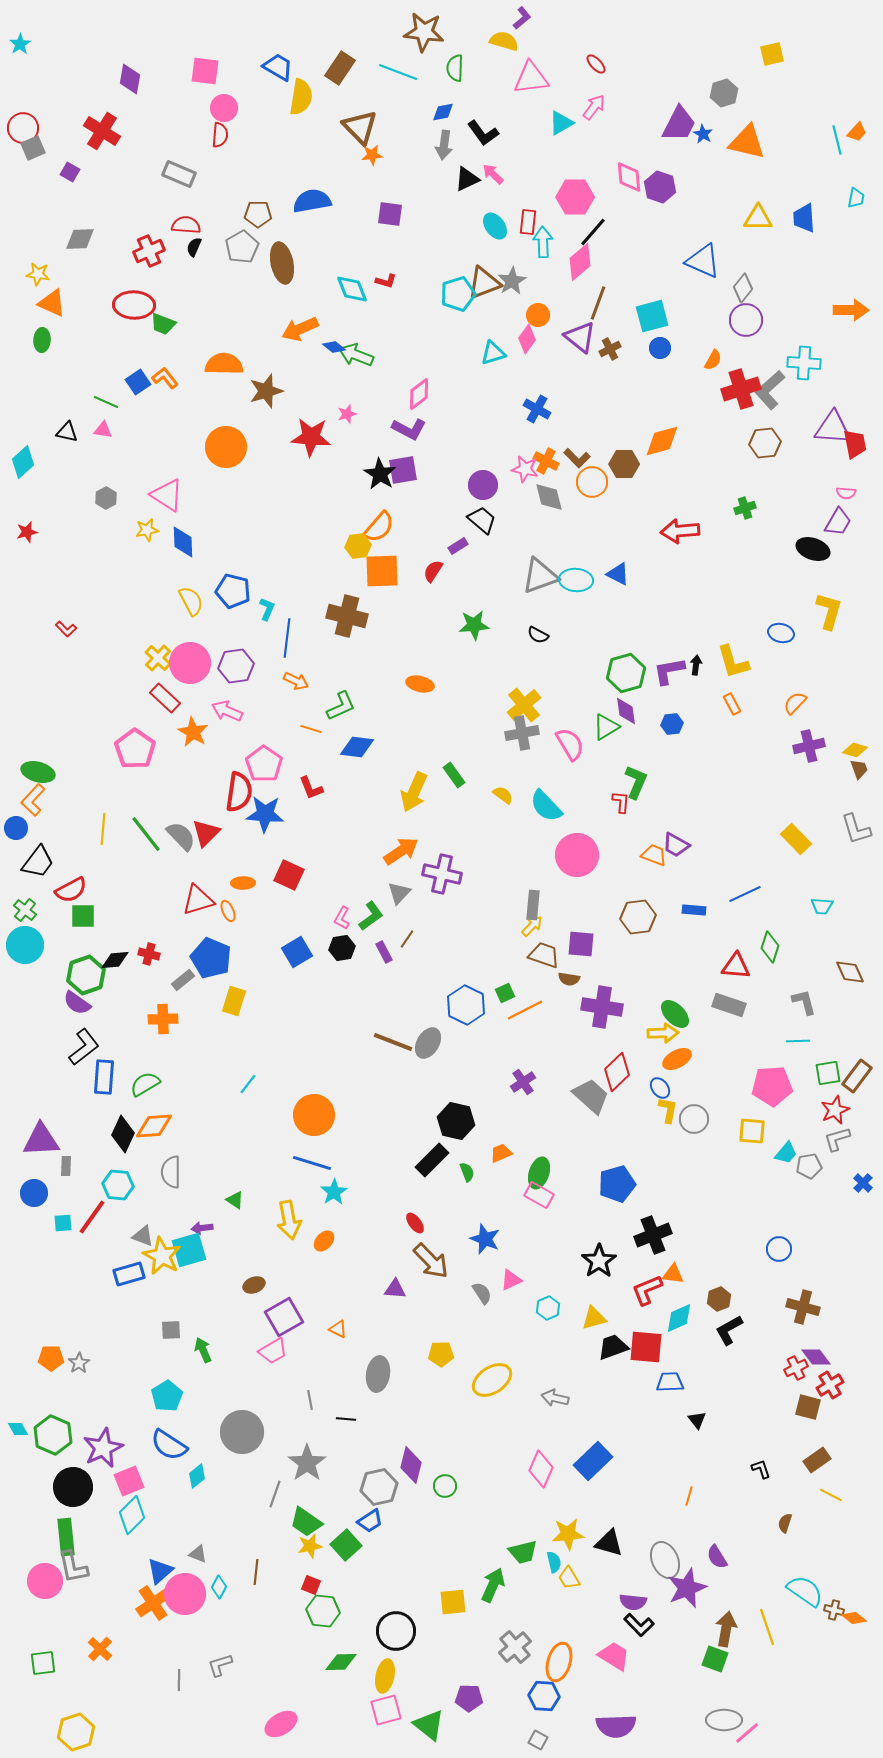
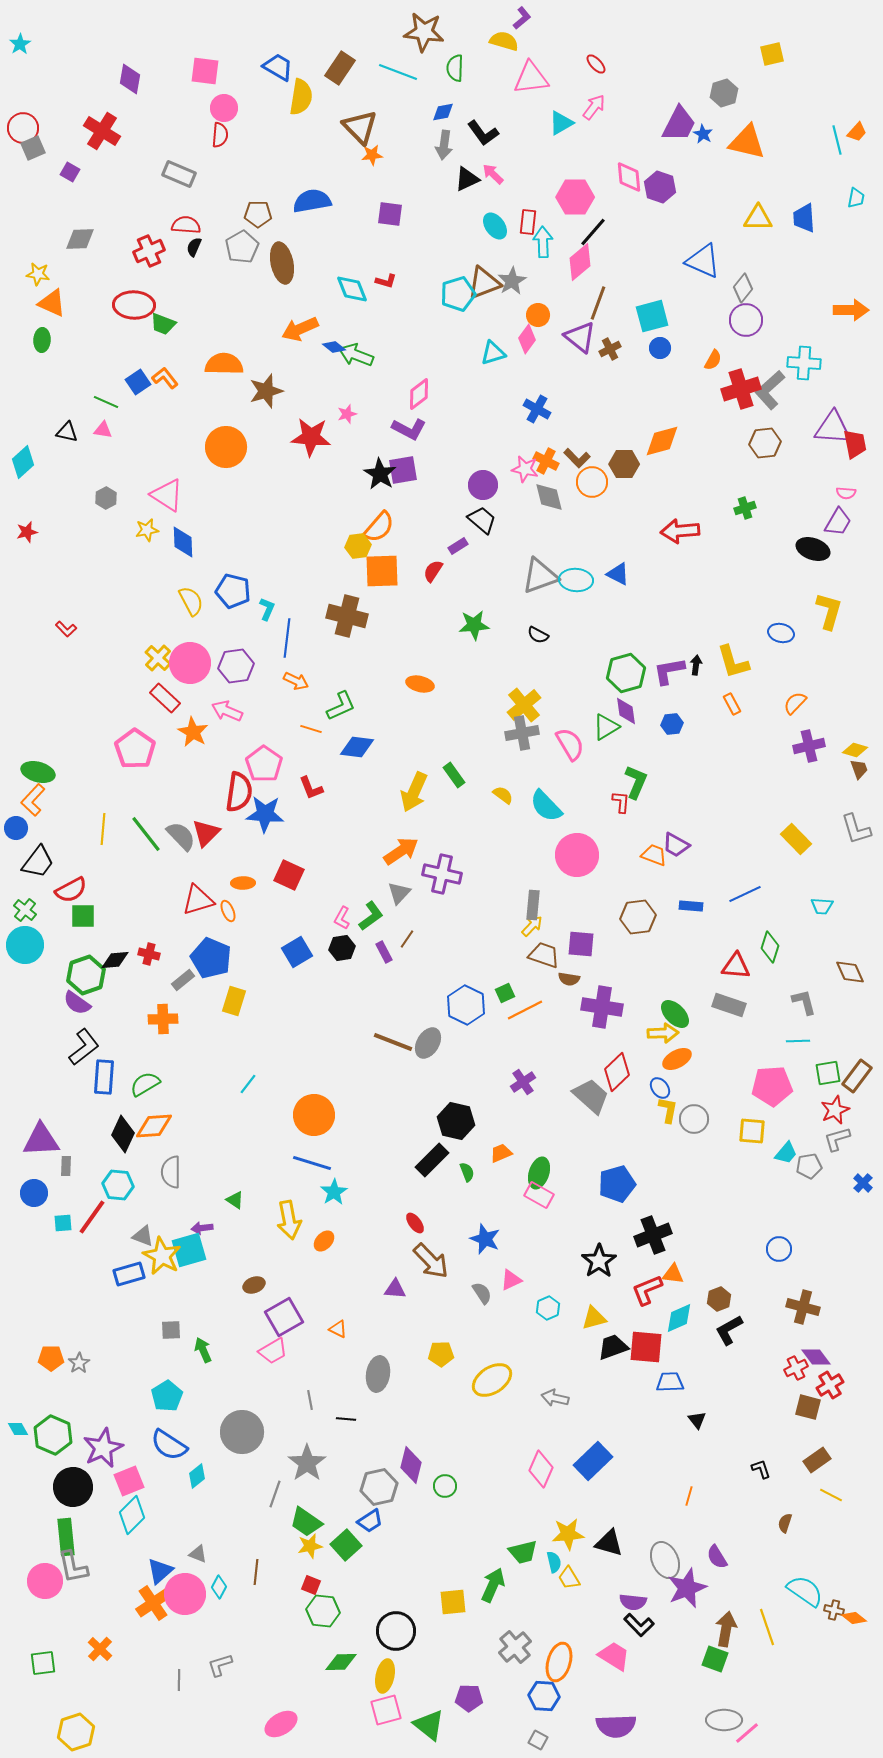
blue rectangle at (694, 910): moved 3 px left, 4 px up
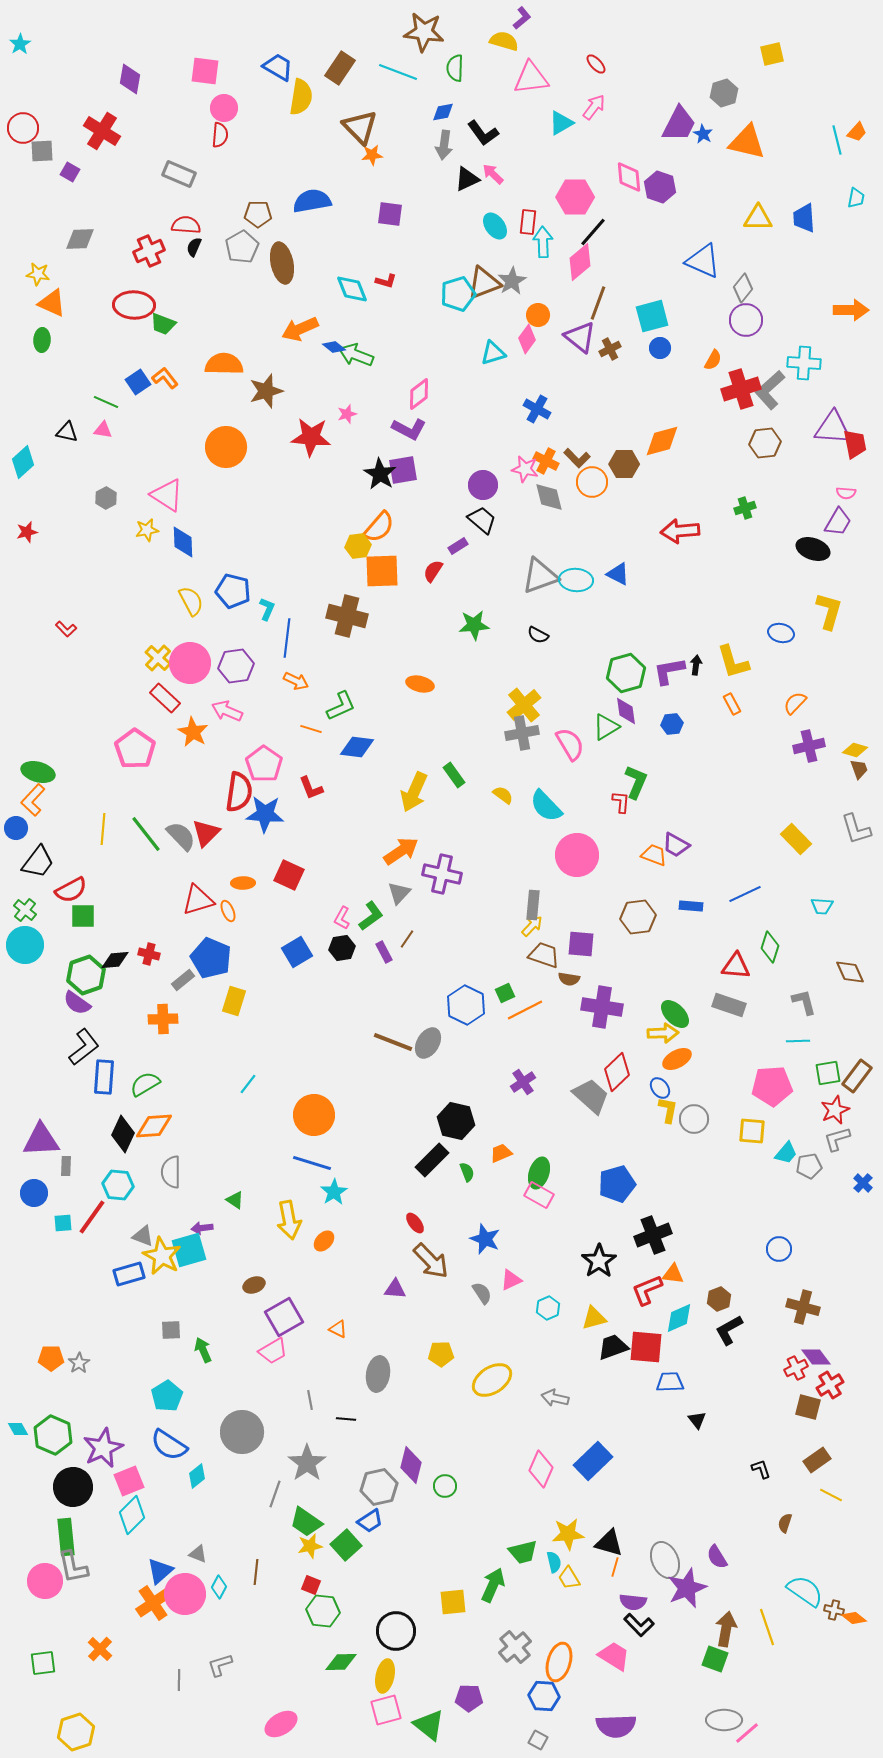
gray square at (33, 148): moved 9 px right, 3 px down; rotated 20 degrees clockwise
orange line at (689, 1496): moved 74 px left, 71 px down
